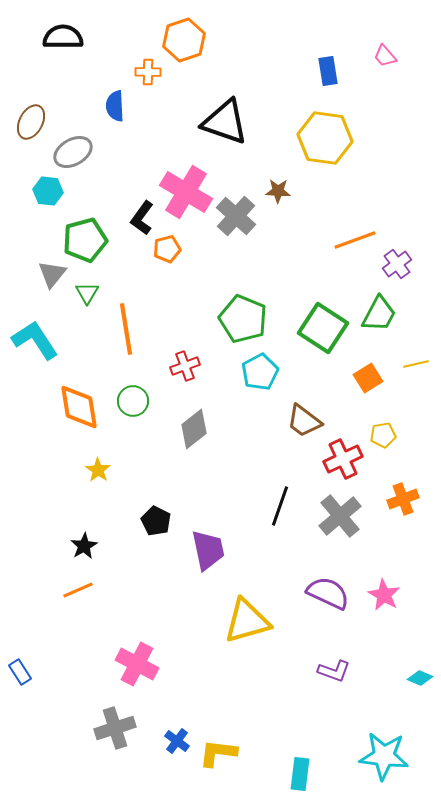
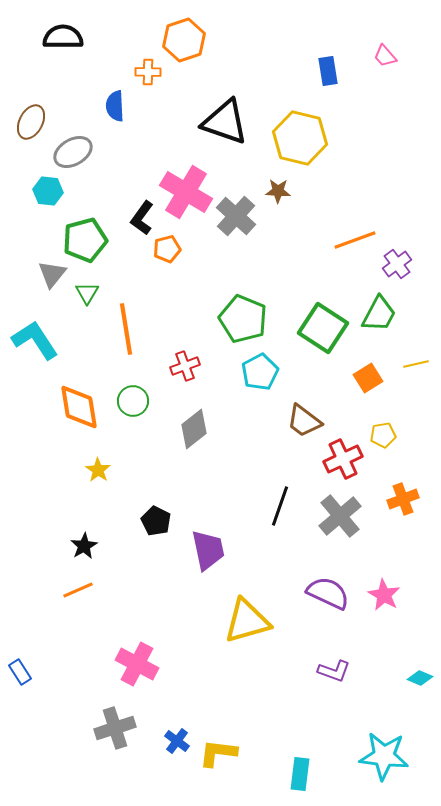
yellow hexagon at (325, 138): moved 25 px left; rotated 6 degrees clockwise
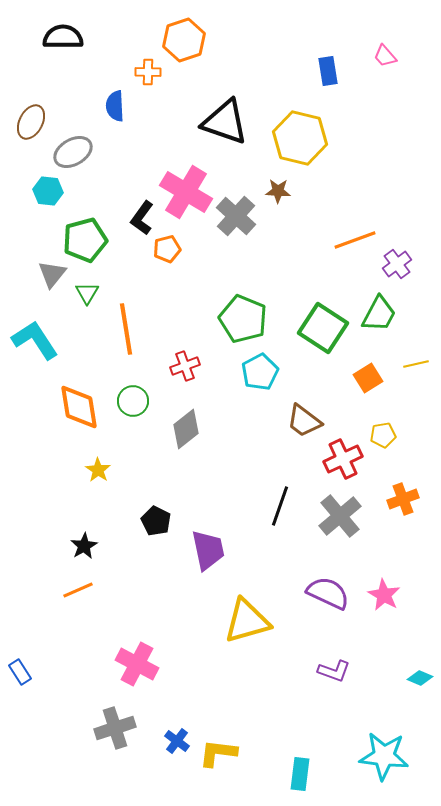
gray diamond at (194, 429): moved 8 px left
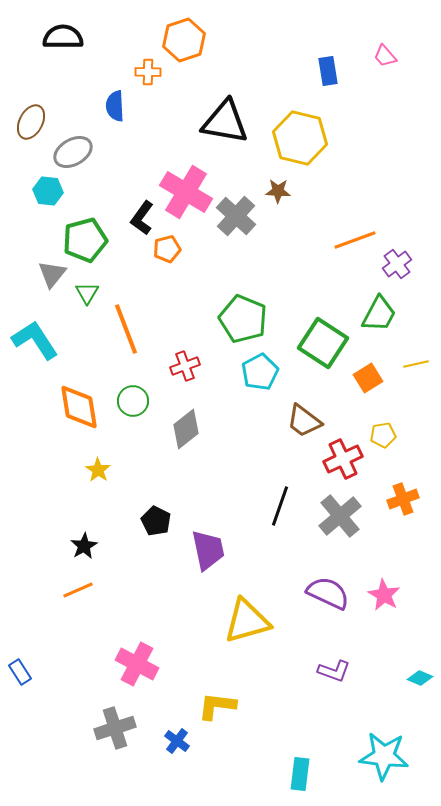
black triangle at (225, 122): rotated 9 degrees counterclockwise
green square at (323, 328): moved 15 px down
orange line at (126, 329): rotated 12 degrees counterclockwise
yellow L-shape at (218, 753): moved 1 px left, 47 px up
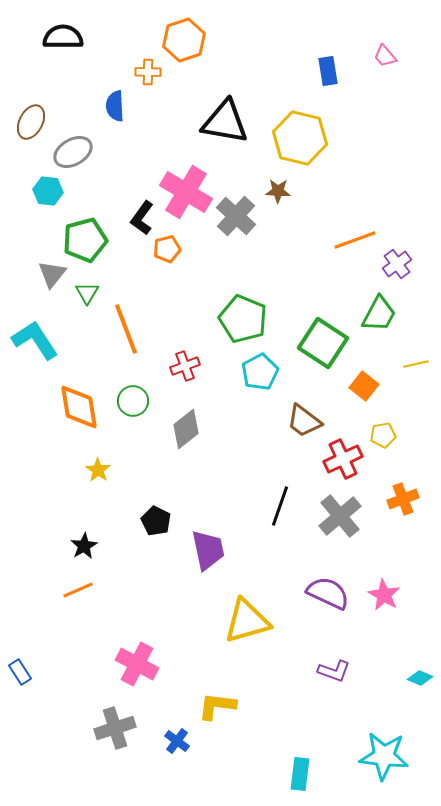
orange square at (368, 378): moved 4 px left, 8 px down; rotated 20 degrees counterclockwise
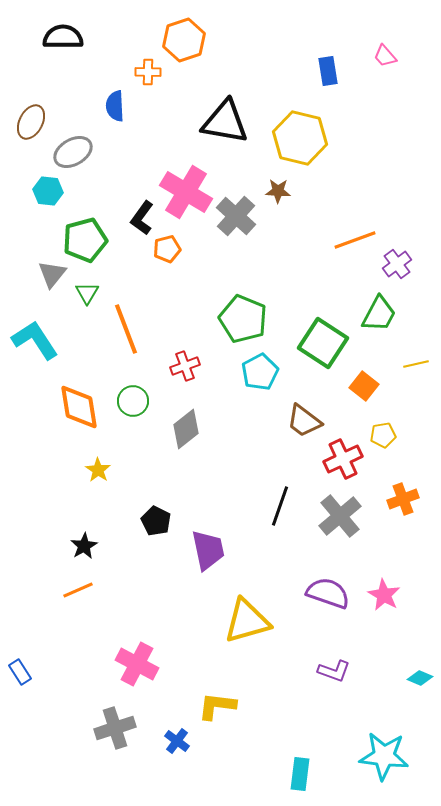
purple semicircle at (328, 593): rotated 6 degrees counterclockwise
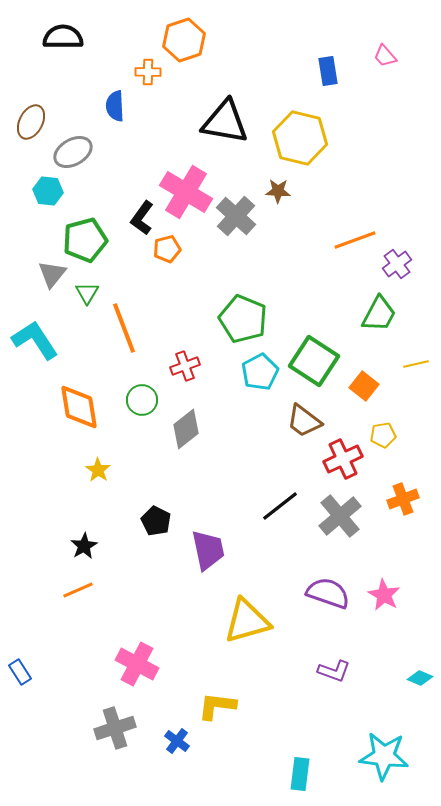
orange line at (126, 329): moved 2 px left, 1 px up
green square at (323, 343): moved 9 px left, 18 px down
green circle at (133, 401): moved 9 px right, 1 px up
black line at (280, 506): rotated 33 degrees clockwise
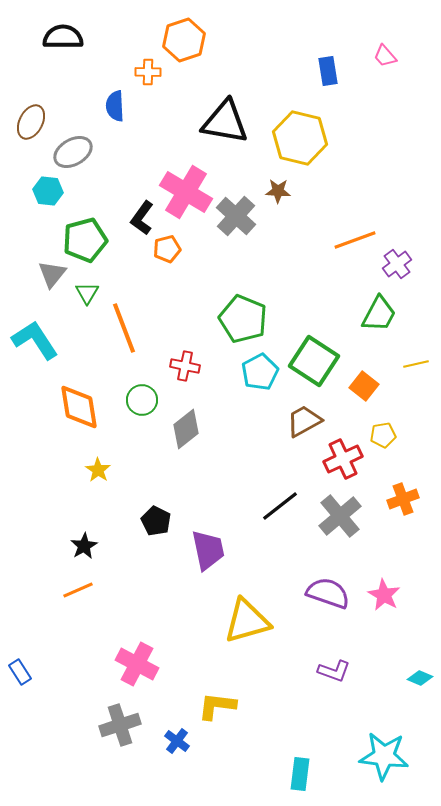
red cross at (185, 366): rotated 32 degrees clockwise
brown trapezoid at (304, 421): rotated 114 degrees clockwise
gray cross at (115, 728): moved 5 px right, 3 px up
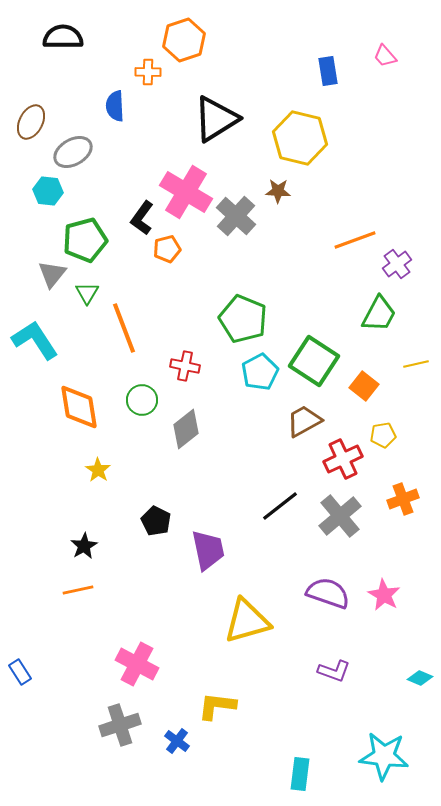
black triangle at (225, 122): moved 9 px left, 3 px up; rotated 42 degrees counterclockwise
orange line at (78, 590): rotated 12 degrees clockwise
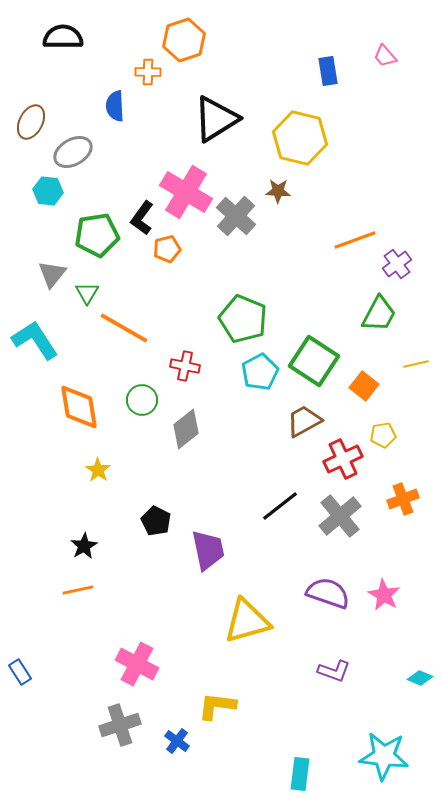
green pentagon at (85, 240): moved 12 px right, 5 px up; rotated 6 degrees clockwise
orange line at (124, 328): rotated 39 degrees counterclockwise
